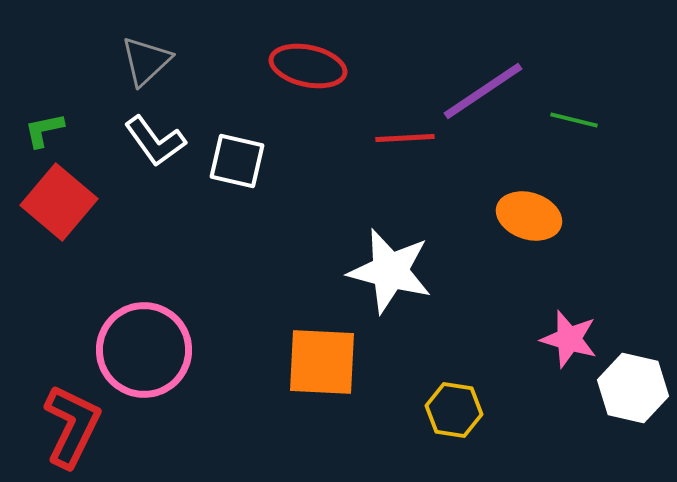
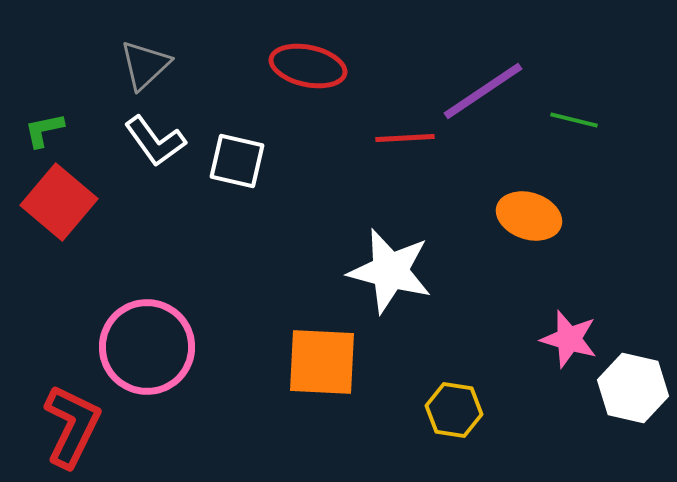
gray triangle: moved 1 px left, 4 px down
pink circle: moved 3 px right, 3 px up
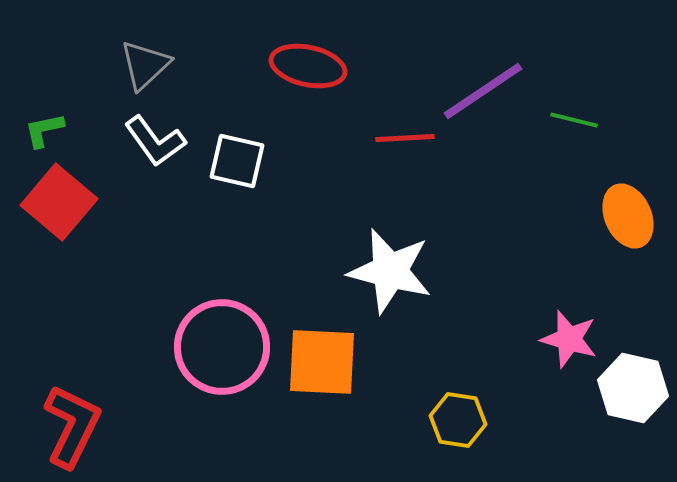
orange ellipse: moved 99 px right; rotated 48 degrees clockwise
pink circle: moved 75 px right
yellow hexagon: moved 4 px right, 10 px down
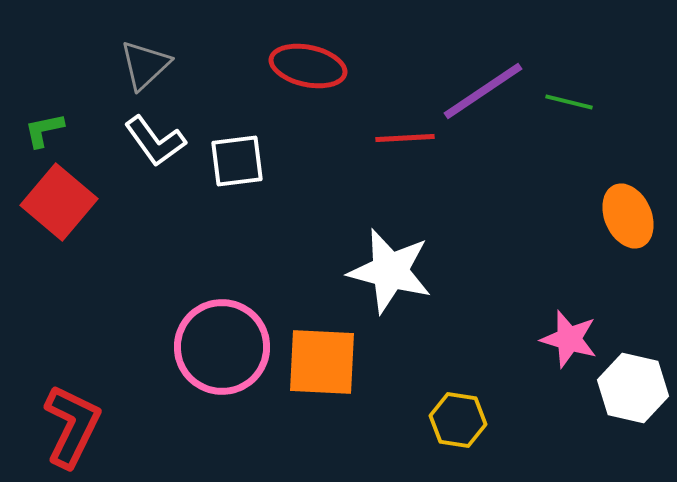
green line: moved 5 px left, 18 px up
white square: rotated 20 degrees counterclockwise
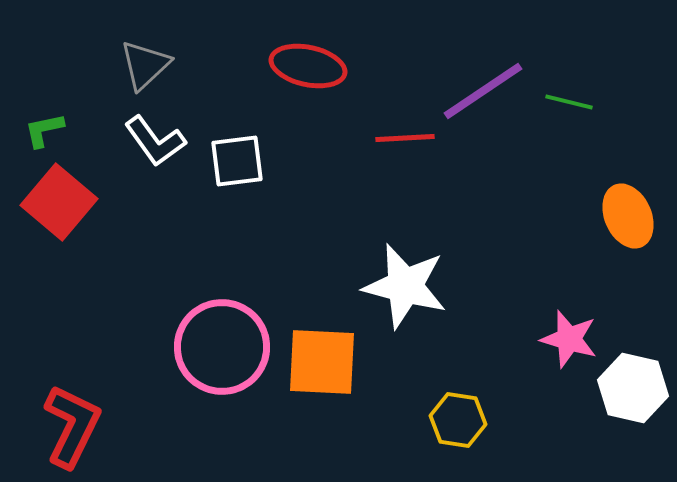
white star: moved 15 px right, 15 px down
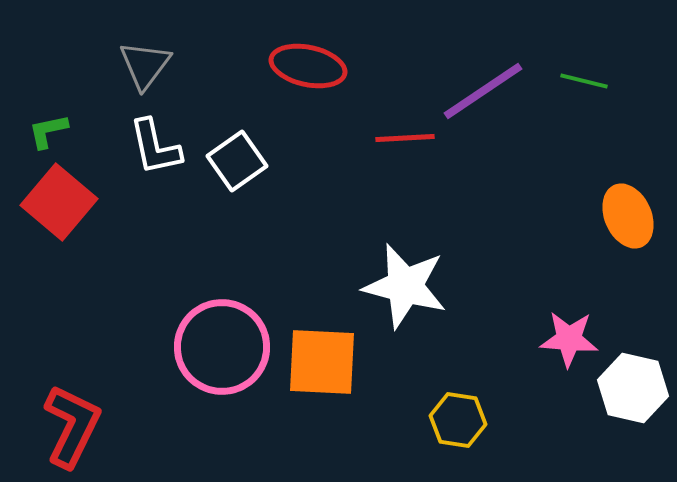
gray triangle: rotated 10 degrees counterclockwise
green line: moved 15 px right, 21 px up
green L-shape: moved 4 px right, 1 px down
white L-shape: moved 6 px down; rotated 24 degrees clockwise
white square: rotated 28 degrees counterclockwise
pink star: rotated 12 degrees counterclockwise
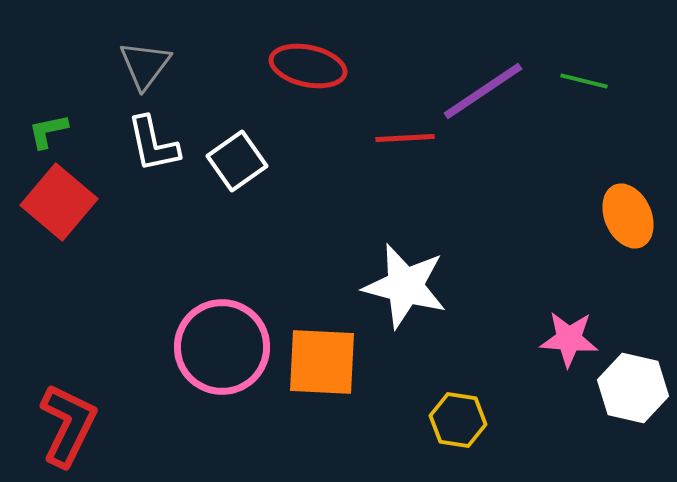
white L-shape: moved 2 px left, 3 px up
red L-shape: moved 4 px left, 1 px up
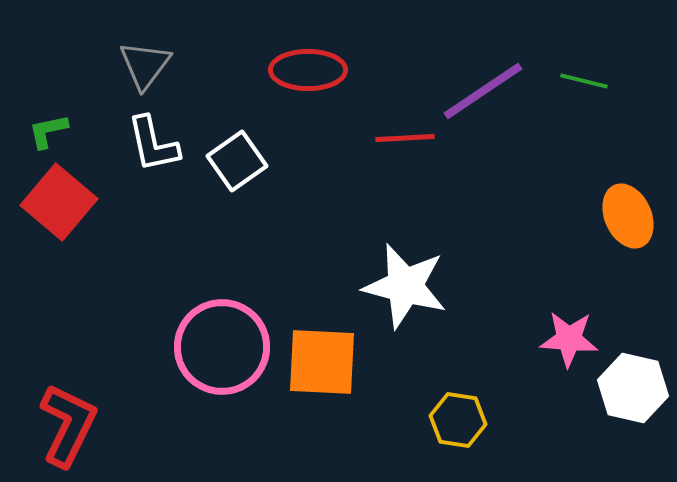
red ellipse: moved 4 px down; rotated 12 degrees counterclockwise
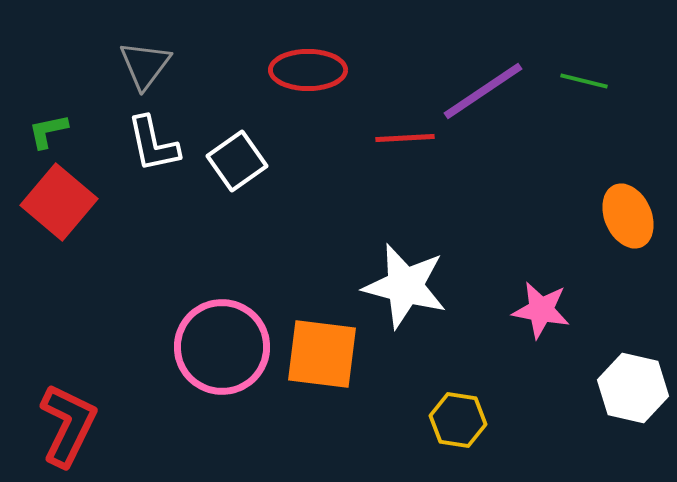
pink star: moved 28 px left, 29 px up; rotated 6 degrees clockwise
orange square: moved 8 px up; rotated 4 degrees clockwise
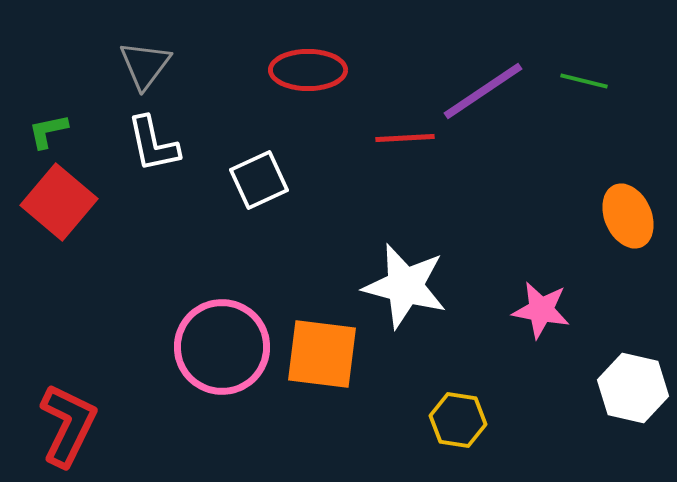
white square: moved 22 px right, 19 px down; rotated 10 degrees clockwise
